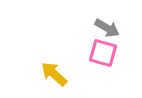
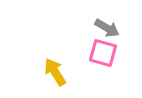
yellow arrow: moved 1 px right, 2 px up; rotated 16 degrees clockwise
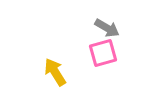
pink square: rotated 32 degrees counterclockwise
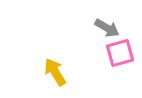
pink square: moved 17 px right
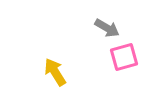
pink square: moved 4 px right, 4 px down
